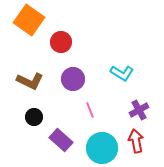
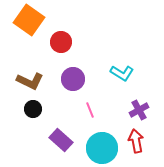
black circle: moved 1 px left, 8 px up
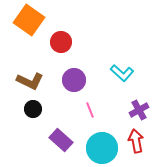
cyan L-shape: rotated 10 degrees clockwise
purple circle: moved 1 px right, 1 px down
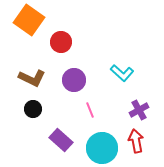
brown L-shape: moved 2 px right, 3 px up
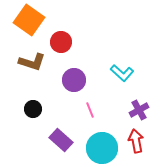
brown L-shape: moved 16 px up; rotated 8 degrees counterclockwise
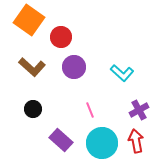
red circle: moved 5 px up
brown L-shape: moved 5 px down; rotated 24 degrees clockwise
purple circle: moved 13 px up
cyan circle: moved 5 px up
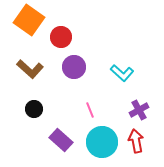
brown L-shape: moved 2 px left, 2 px down
black circle: moved 1 px right
cyan circle: moved 1 px up
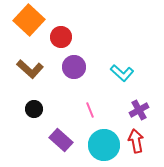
orange square: rotated 8 degrees clockwise
cyan circle: moved 2 px right, 3 px down
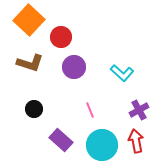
brown L-shape: moved 6 px up; rotated 24 degrees counterclockwise
cyan circle: moved 2 px left
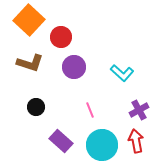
black circle: moved 2 px right, 2 px up
purple rectangle: moved 1 px down
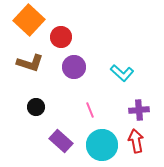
purple cross: rotated 24 degrees clockwise
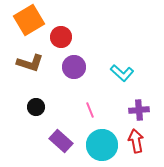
orange square: rotated 16 degrees clockwise
